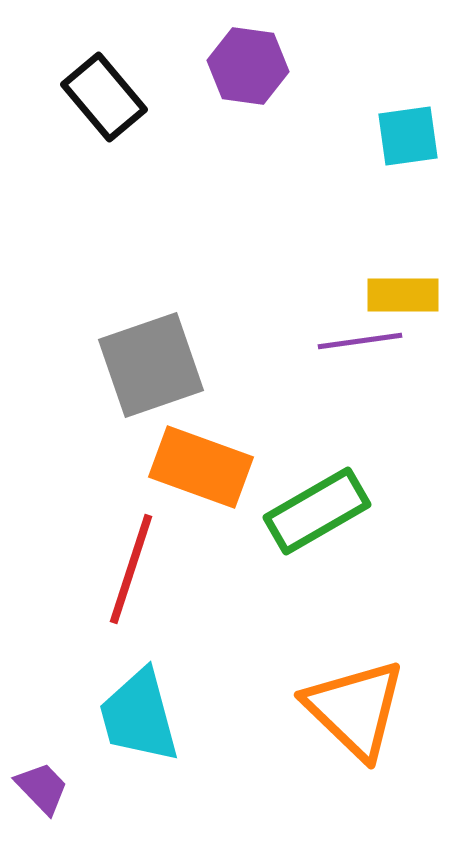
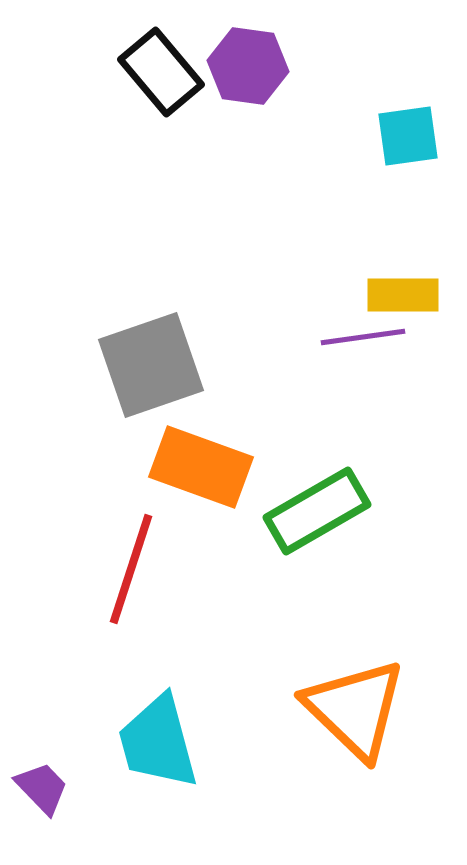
black rectangle: moved 57 px right, 25 px up
purple line: moved 3 px right, 4 px up
cyan trapezoid: moved 19 px right, 26 px down
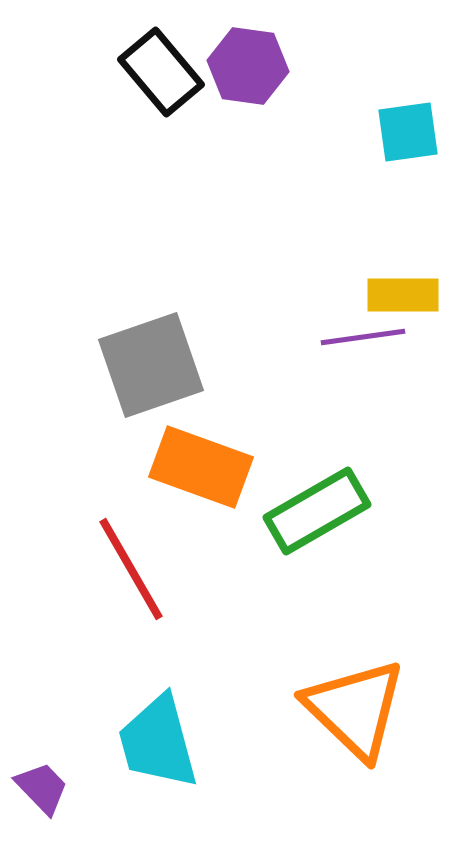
cyan square: moved 4 px up
red line: rotated 48 degrees counterclockwise
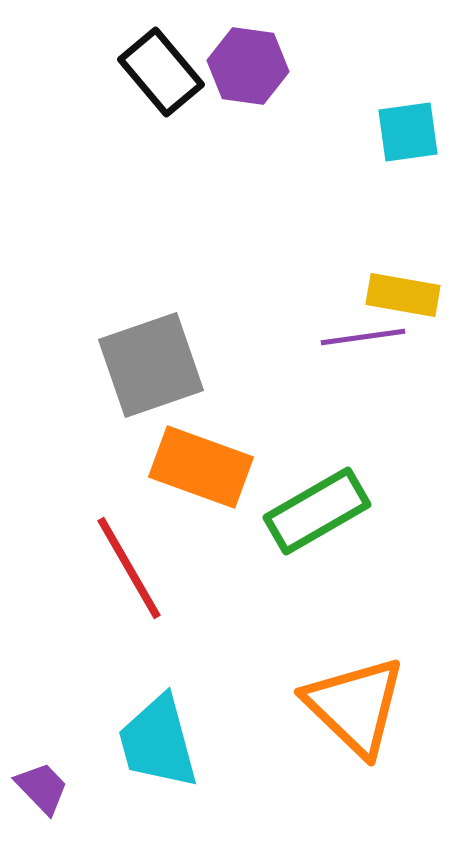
yellow rectangle: rotated 10 degrees clockwise
red line: moved 2 px left, 1 px up
orange triangle: moved 3 px up
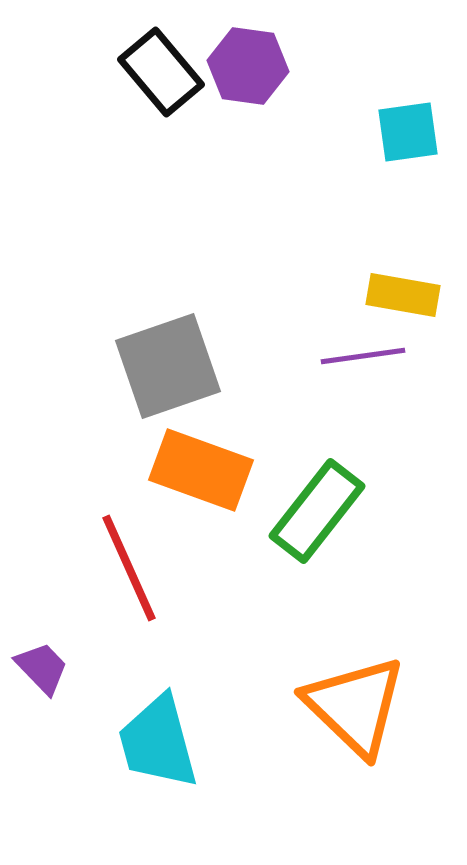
purple line: moved 19 px down
gray square: moved 17 px right, 1 px down
orange rectangle: moved 3 px down
green rectangle: rotated 22 degrees counterclockwise
red line: rotated 6 degrees clockwise
purple trapezoid: moved 120 px up
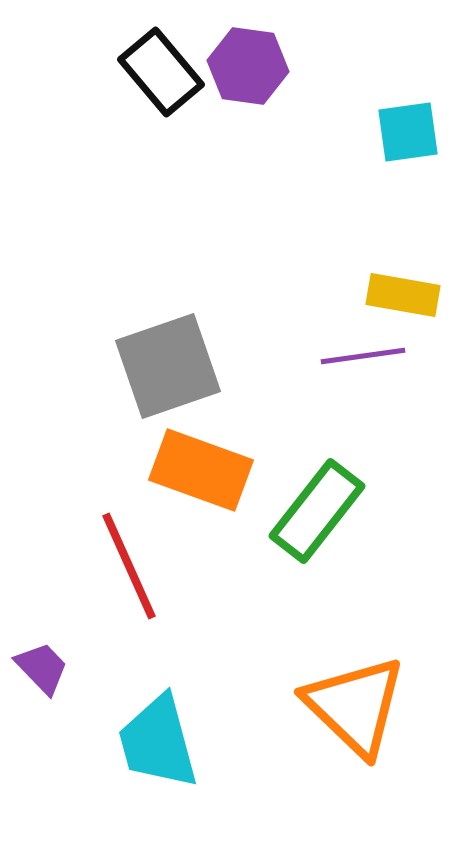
red line: moved 2 px up
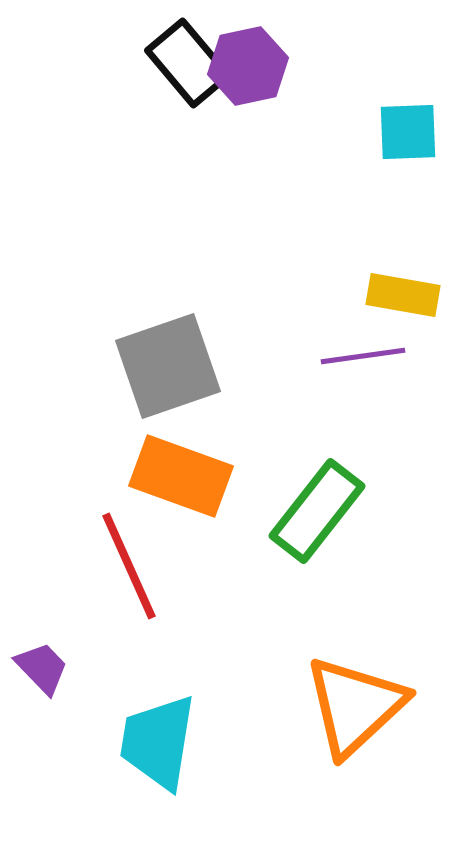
purple hexagon: rotated 20 degrees counterclockwise
black rectangle: moved 27 px right, 9 px up
cyan square: rotated 6 degrees clockwise
orange rectangle: moved 20 px left, 6 px down
orange triangle: rotated 33 degrees clockwise
cyan trapezoid: rotated 24 degrees clockwise
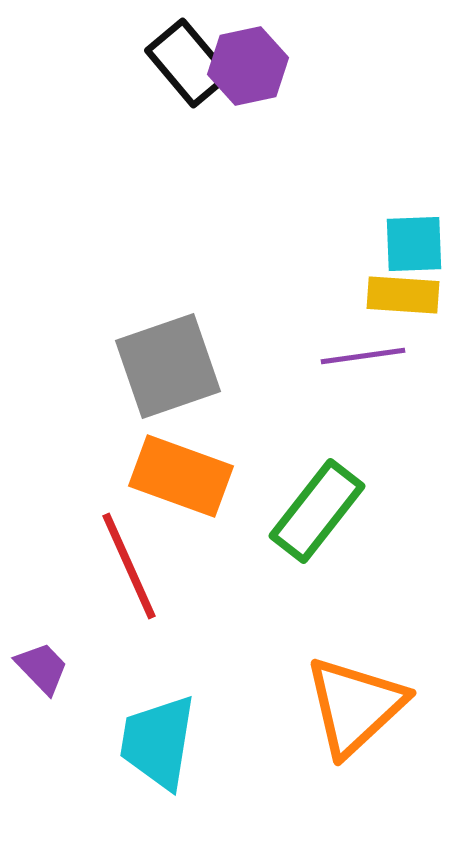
cyan square: moved 6 px right, 112 px down
yellow rectangle: rotated 6 degrees counterclockwise
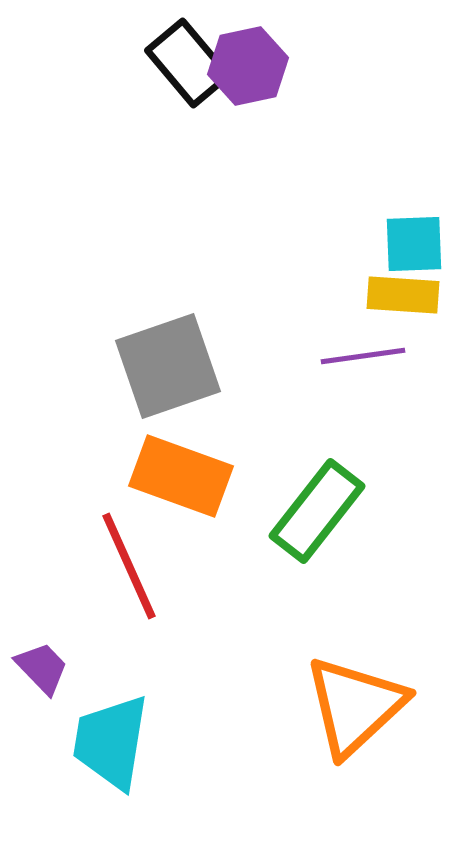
cyan trapezoid: moved 47 px left
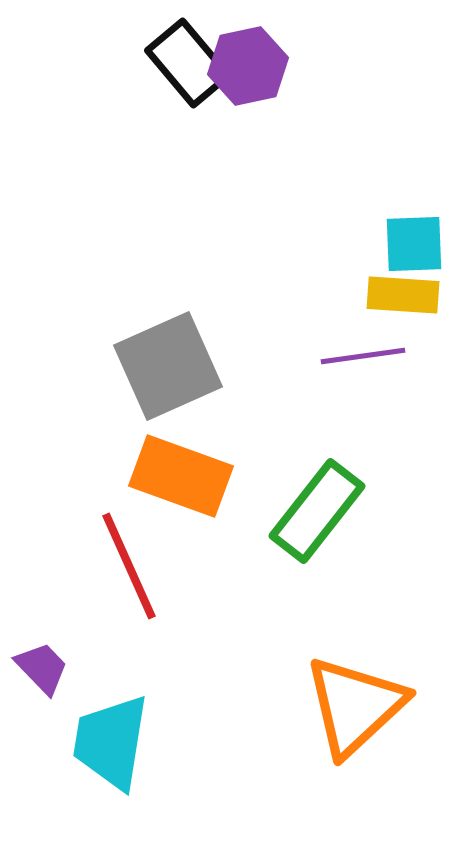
gray square: rotated 5 degrees counterclockwise
